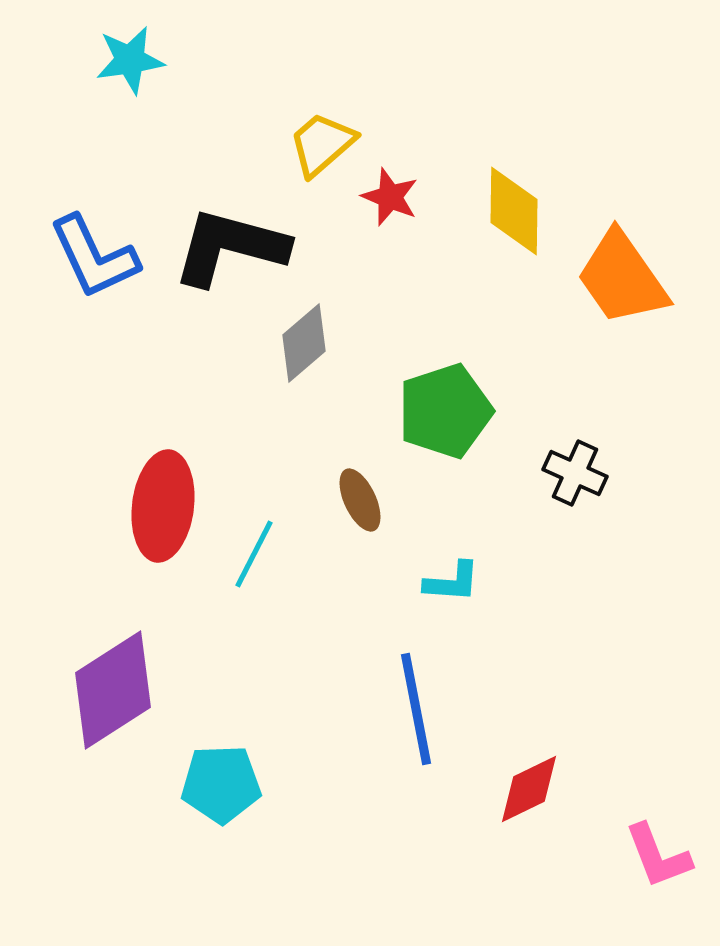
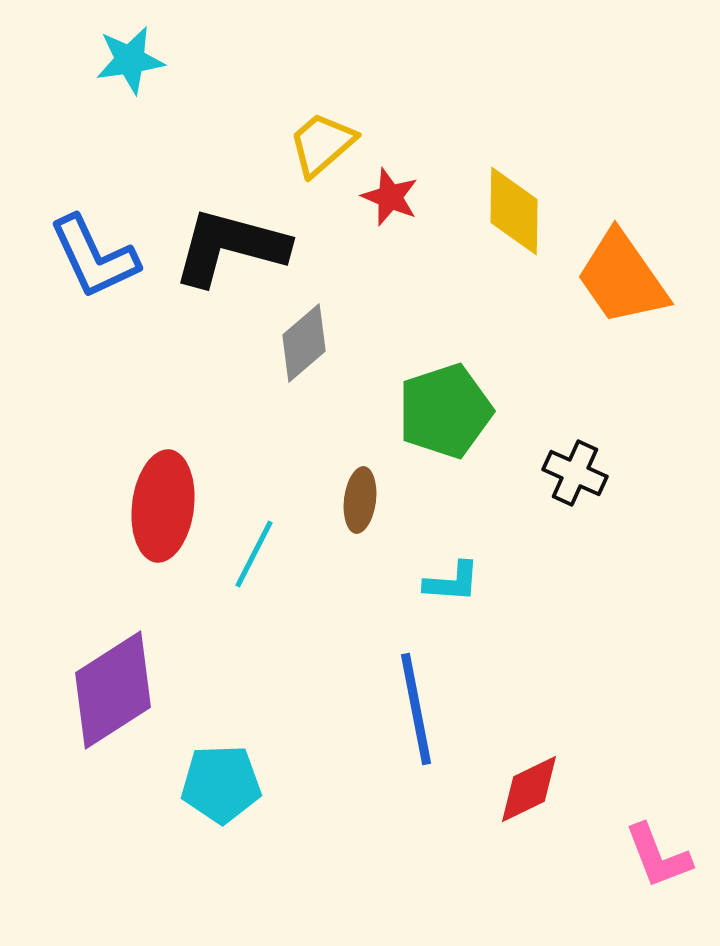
brown ellipse: rotated 32 degrees clockwise
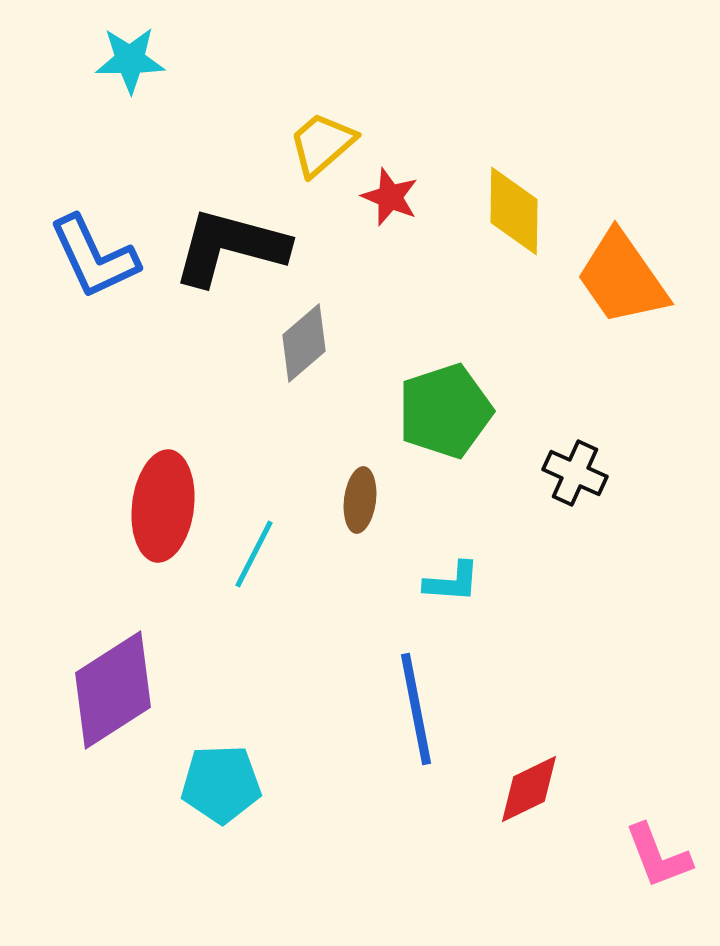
cyan star: rotated 8 degrees clockwise
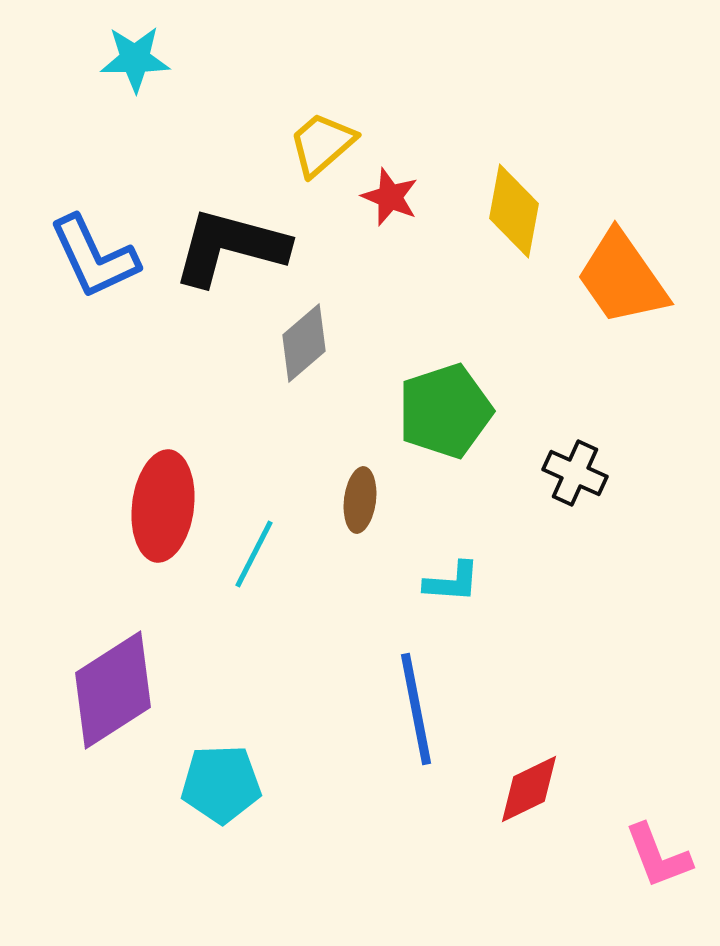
cyan star: moved 5 px right, 1 px up
yellow diamond: rotated 10 degrees clockwise
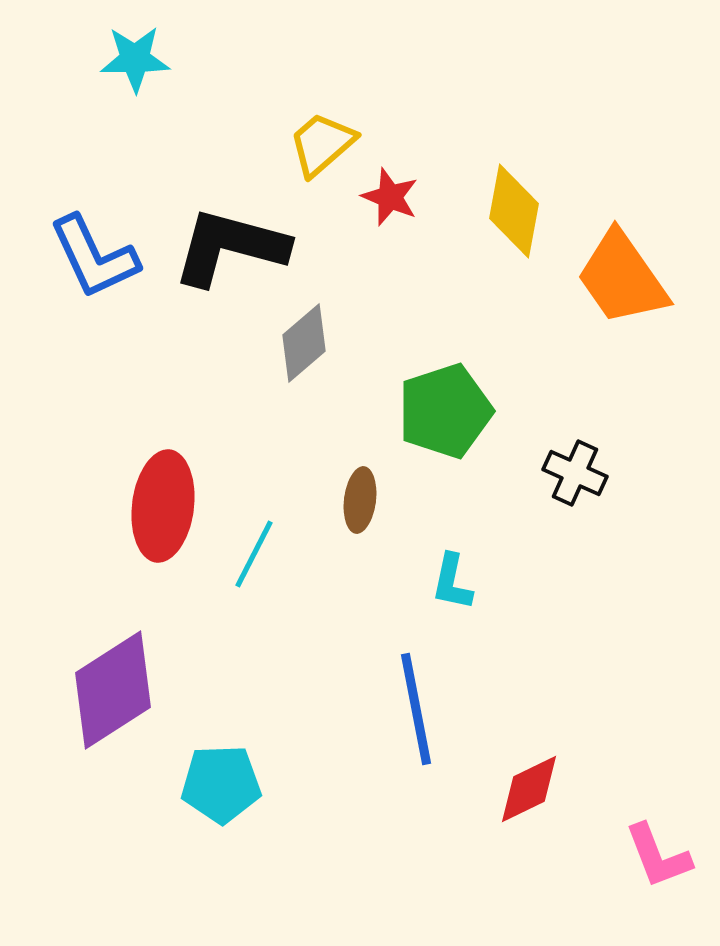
cyan L-shape: rotated 98 degrees clockwise
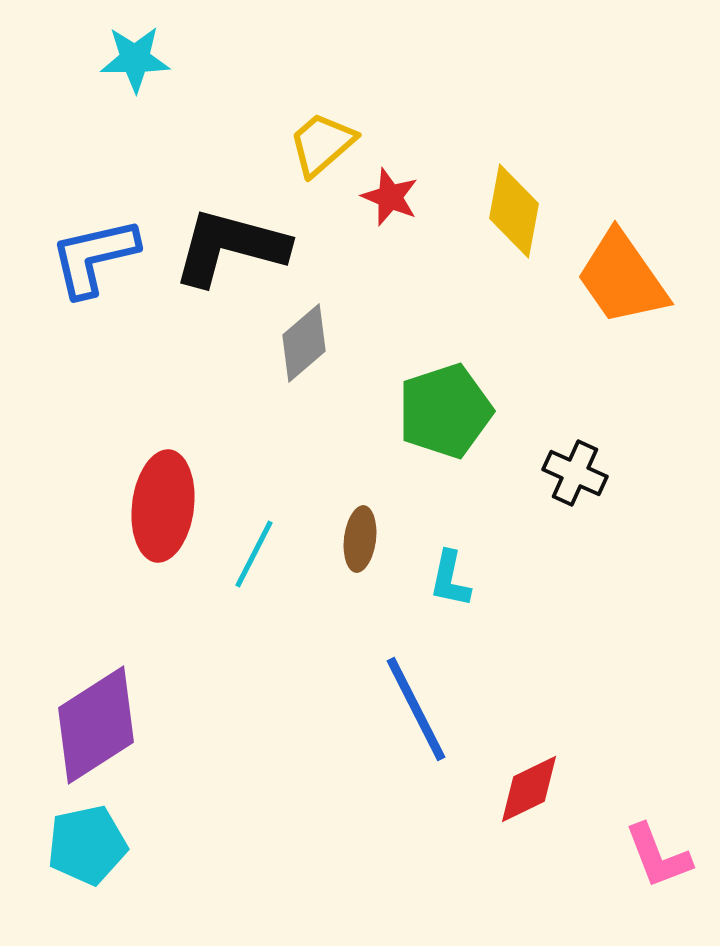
blue L-shape: rotated 102 degrees clockwise
brown ellipse: moved 39 px down
cyan L-shape: moved 2 px left, 3 px up
purple diamond: moved 17 px left, 35 px down
blue line: rotated 16 degrees counterclockwise
cyan pentagon: moved 134 px left, 61 px down; rotated 10 degrees counterclockwise
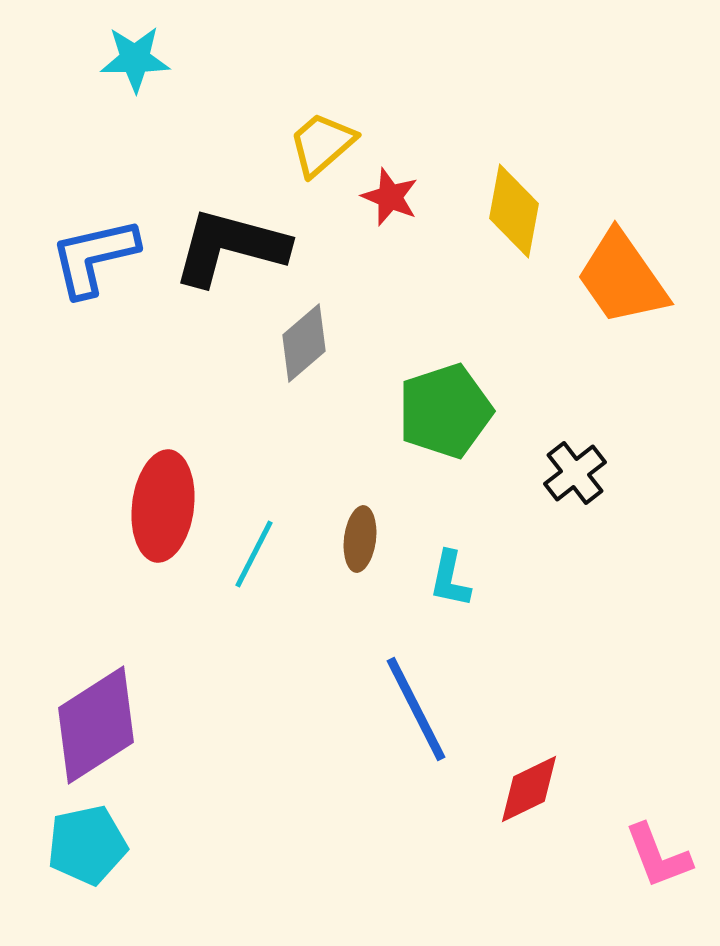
black cross: rotated 28 degrees clockwise
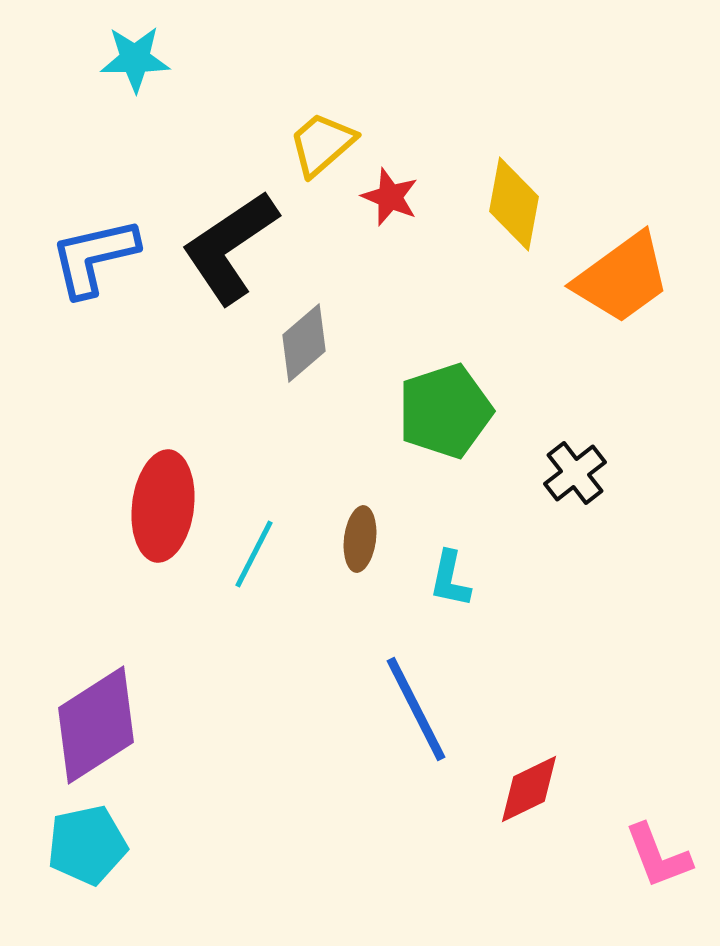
yellow diamond: moved 7 px up
black L-shape: rotated 49 degrees counterclockwise
orange trapezoid: rotated 91 degrees counterclockwise
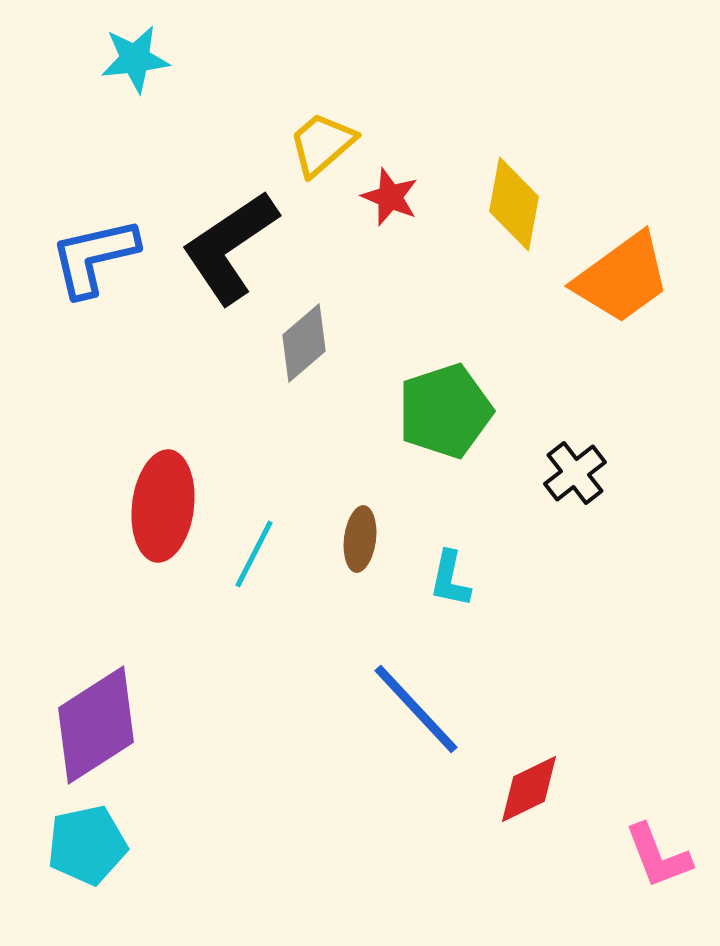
cyan star: rotated 6 degrees counterclockwise
blue line: rotated 16 degrees counterclockwise
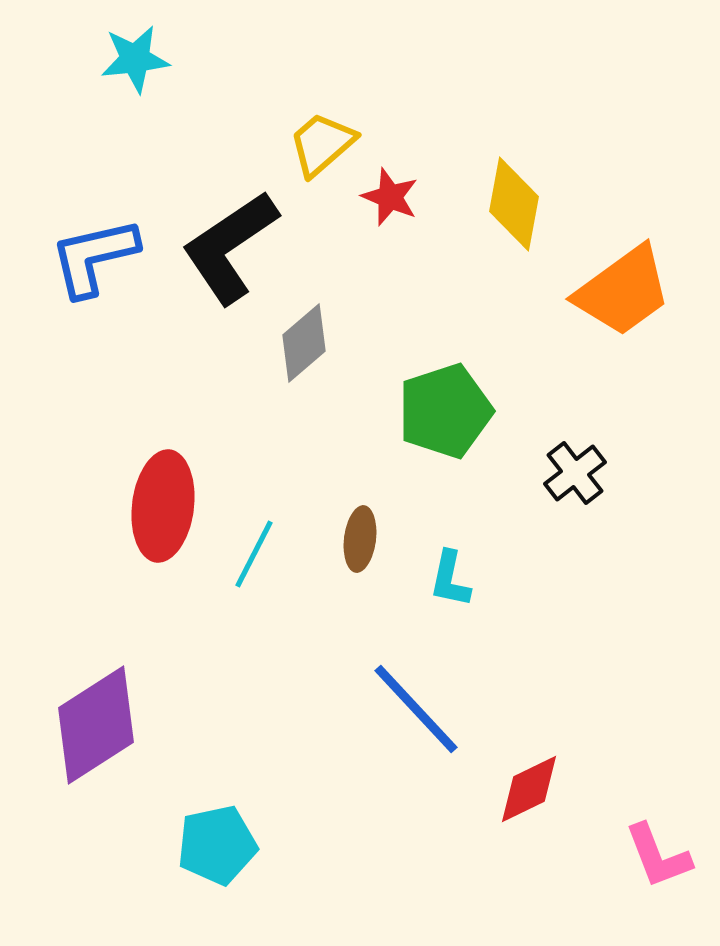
orange trapezoid: moved 1 px right, 13 px down
cyan pentagon: moved 130 px right
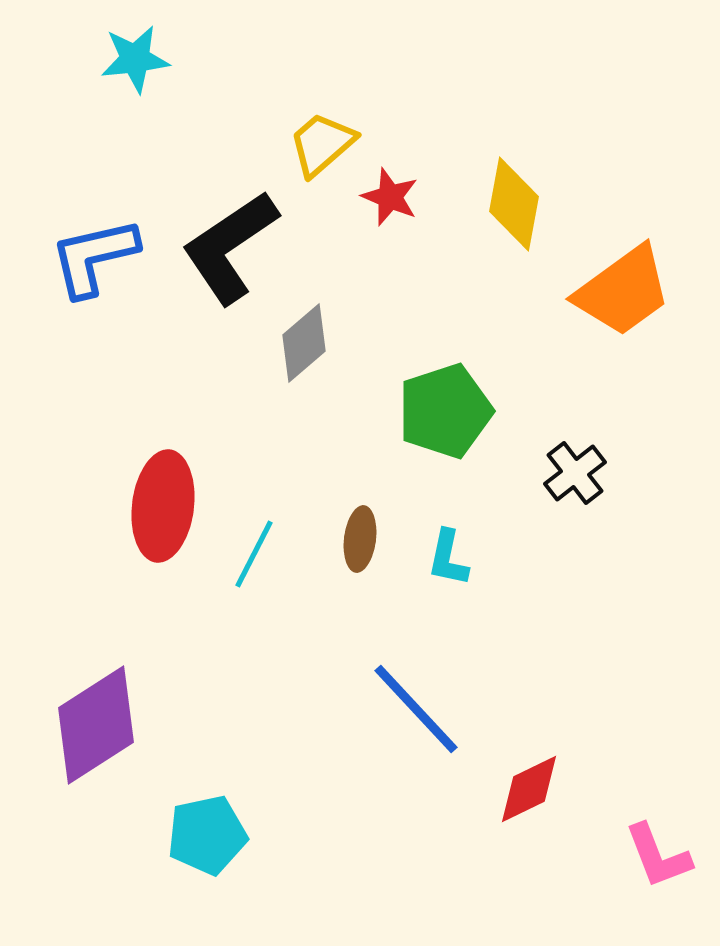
cyan L-shape: moved 2 px left, 21 px up
cyan pentagon: moved 10 px left, 10 px up
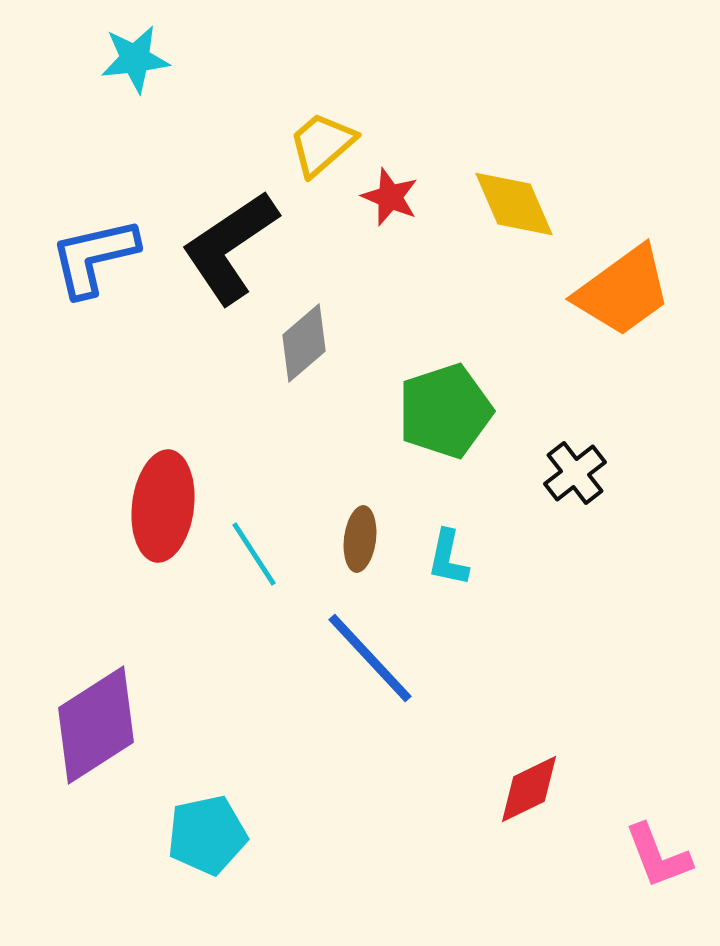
yellow diamond: rotated 34 degrees counterclockwise
cyan line: rotated 60 degrees counterclockwise
blue line: moved 46 px left, 51 px up
